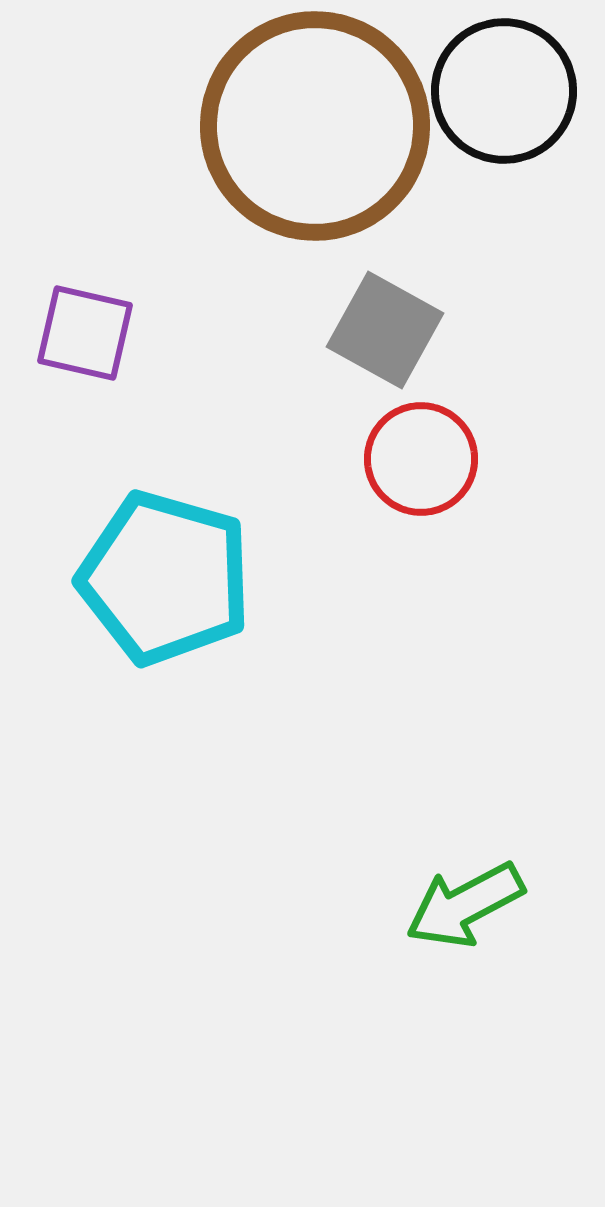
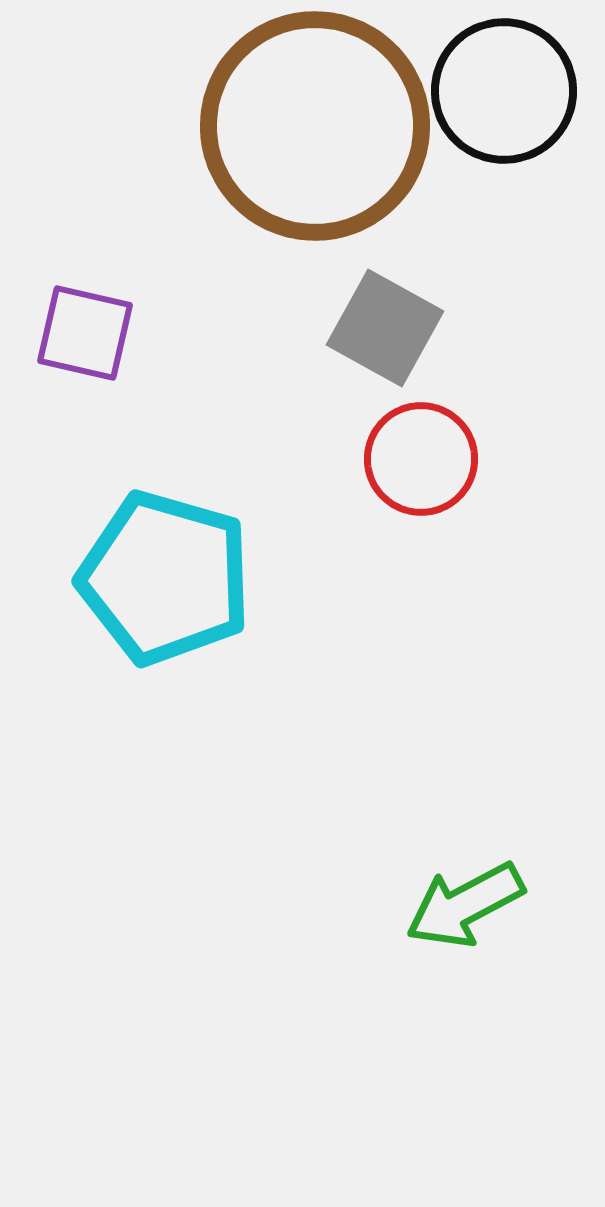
gray square: moved 2 px up
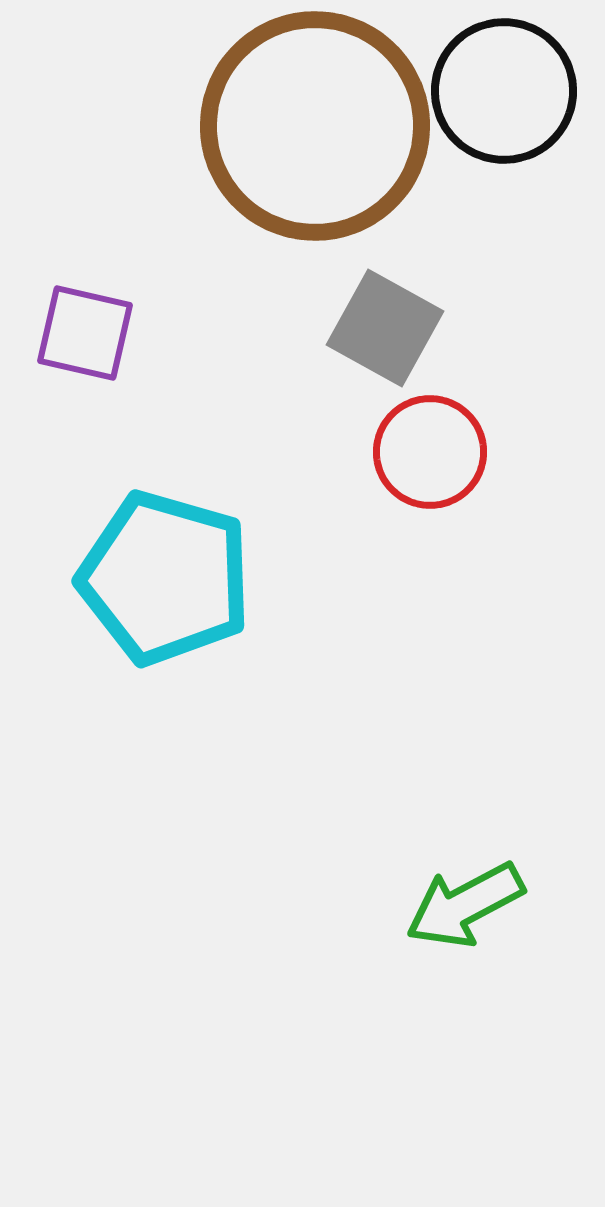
red circle: moved 9 px right, 7 px up
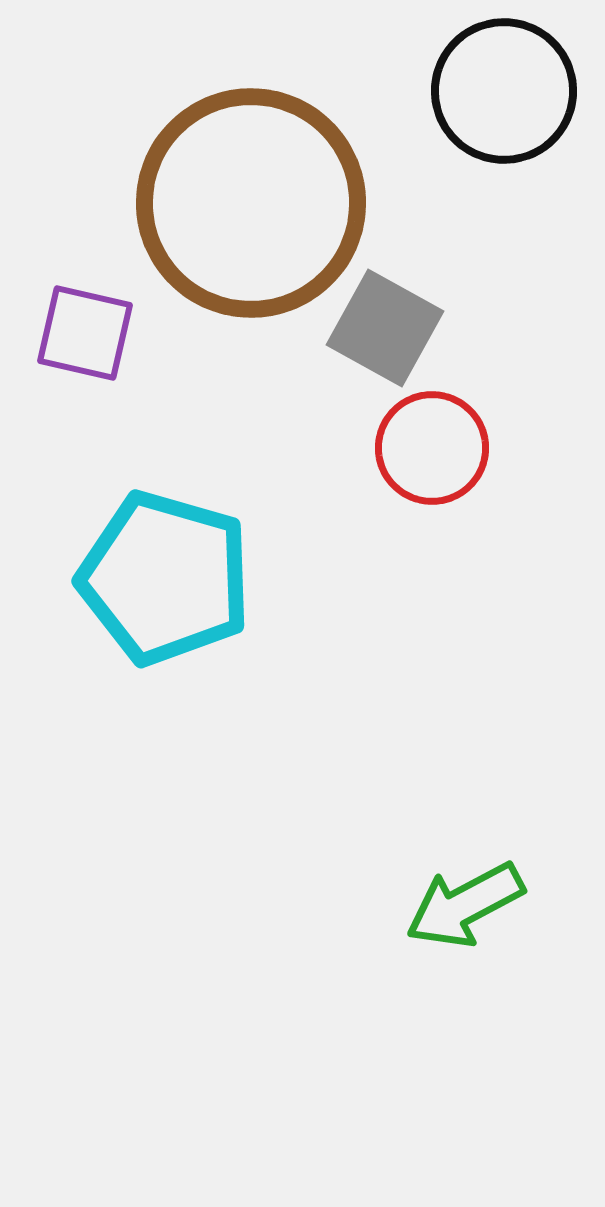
brown circle: moved 64 px left, 77 px down
red circle: moved 2 px right, 4 px up
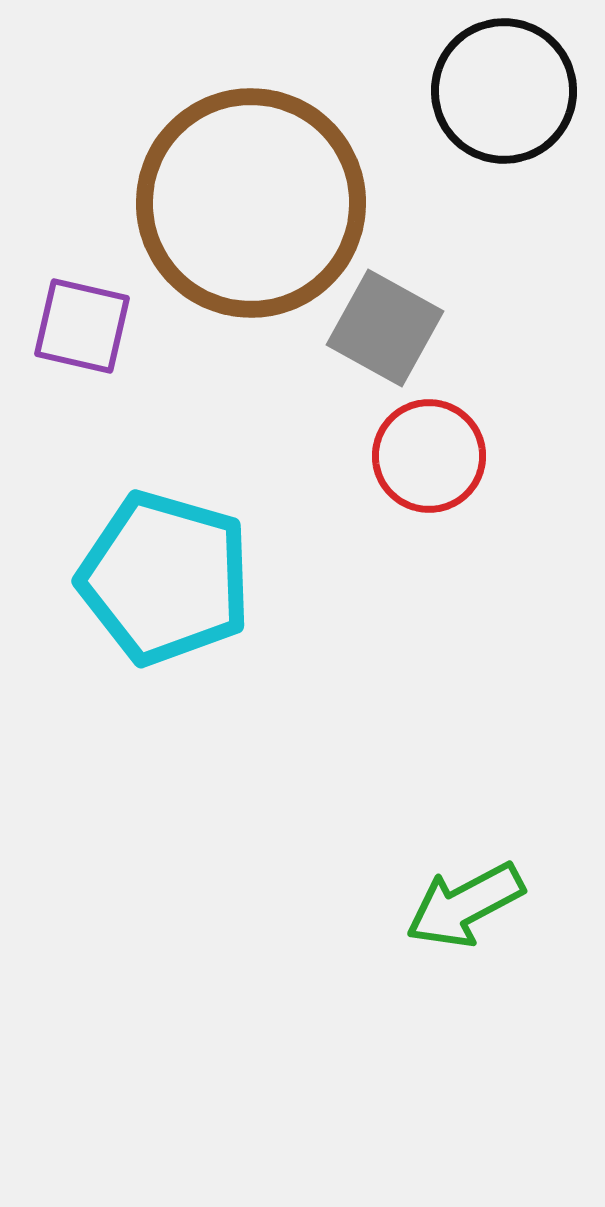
purple square: moved 3 px left, 7 px up
red circle: moved 3 px left, 8 px down
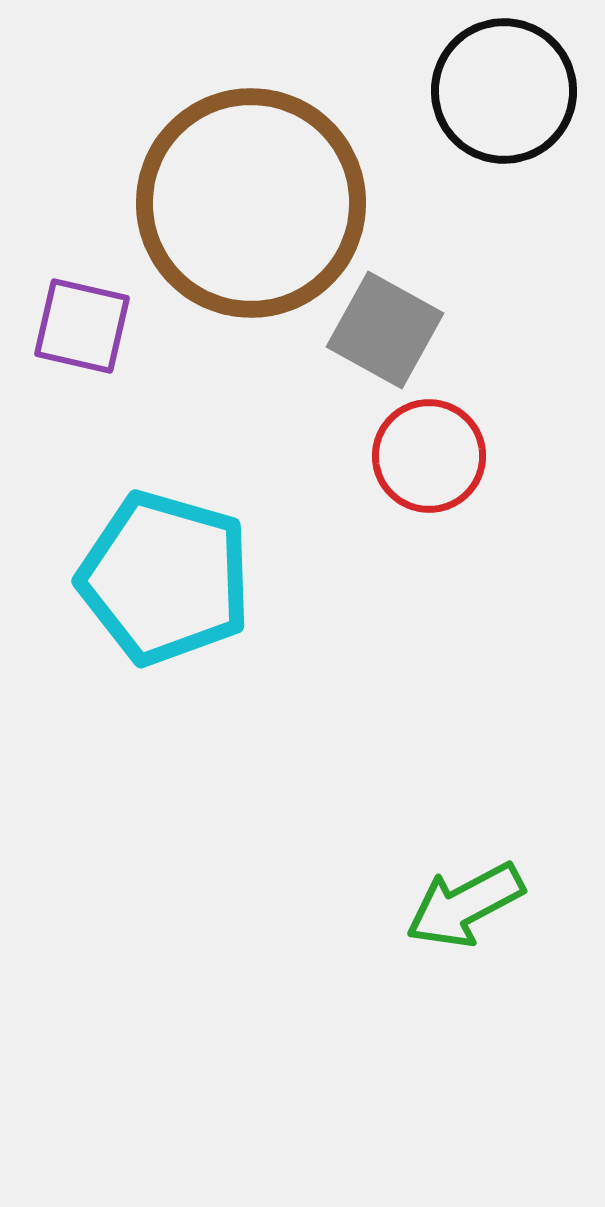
gray square: moved 2 px down
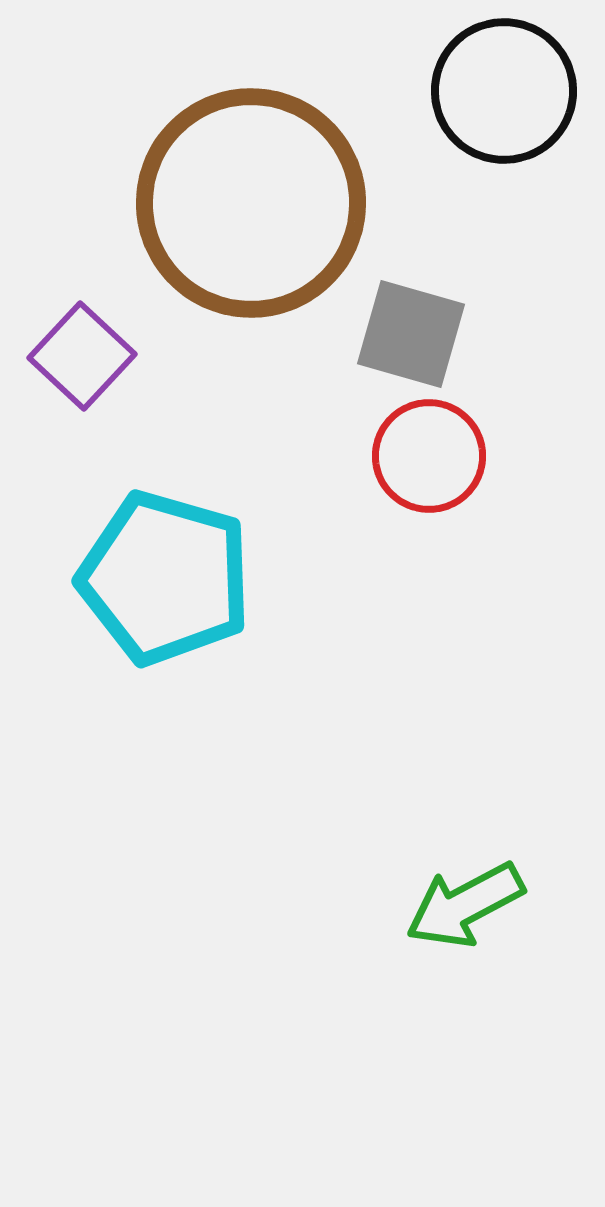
purple square: moved 30 px down; rotated 30 degrees clockwise
gray square: moved 26 px right, 4 px down; rotated 13 degrees counterclockwise
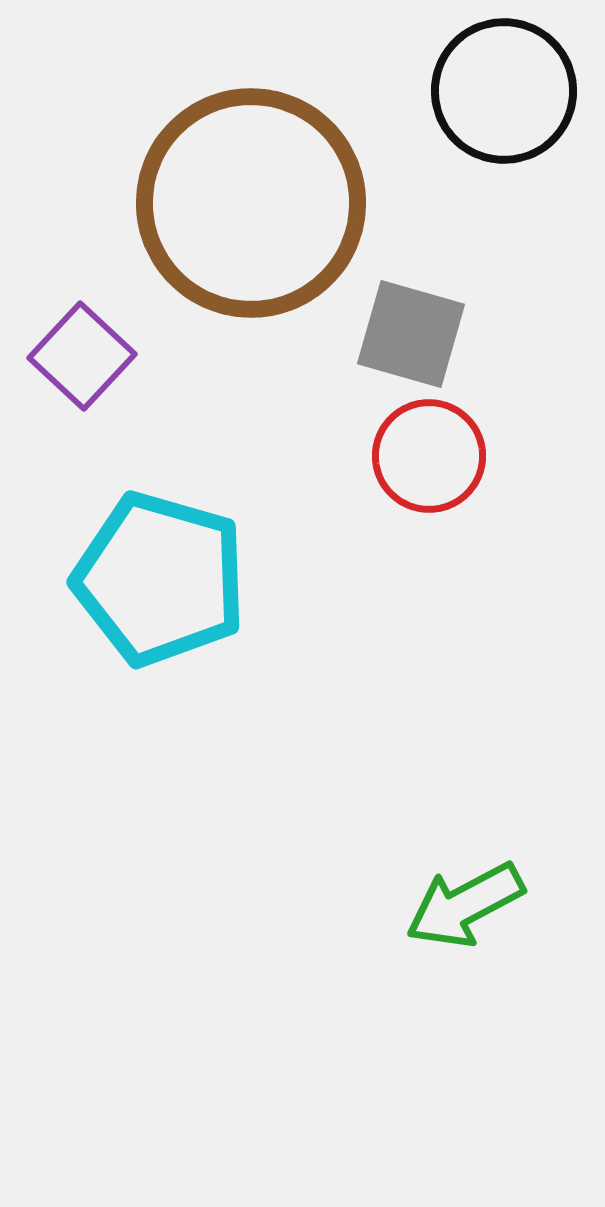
cyan pentagon: moved 5 px left, 1 px down
